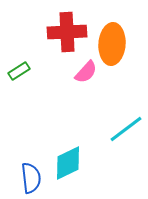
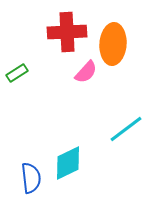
orange ellipse: moved 1 px right
green rectangle: moved 2 px left, 2 px down
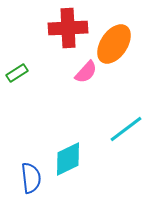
red cross: moved 1 px right, 4 px up
orange ellipse: moved 1 px right; rotated 30 degrees clockwise
cyan diamond: moved 4 px up
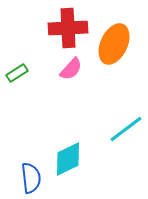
orange ellipse: rotated 9 degrees counterclockwise
pink semicircle: moved 15 px left, 3 px up
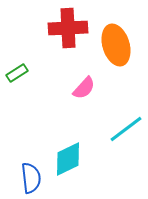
orange ellipse: moved 2 px right, 1 px down; rotated 42 degrees counterclockwise
pink semicircle: moved 13 px right, 19 px down
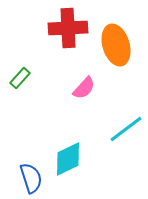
green rectangle: moved 3 px right, 5 px down; rotated 15 degrees counterclockwise
blue semicircle: rotated 12 degrees counterclockwise
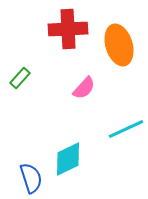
red cross: moved 1 px down
orange ellipse: moved 3 px right
cyan line: rotated 12 degrees clockwise
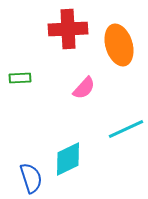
green rectangle: rotated 45 degrees clockwise
